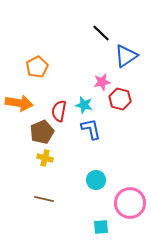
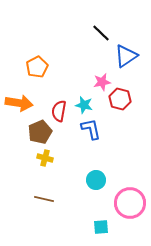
brown pentagon: moved 2 px left
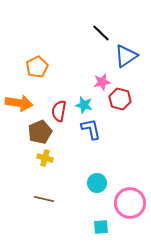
cyan circle: moved 1 px right, 3 px down
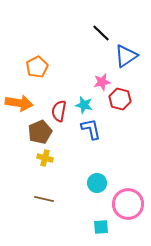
pink circle: moved 2 px left, 1 px down
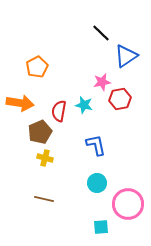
red hexagon: rotated 25 degrees counterclockwise
orange arrow: moved 1 px right
blue L-shape: moved 5 px right, 16 px down
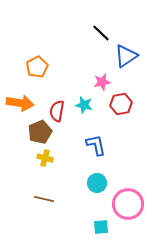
red hexagon: moved 1 px right, 5 px down
red semicircle: moved 2 px left
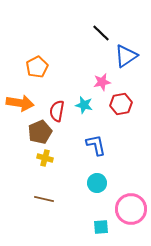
pink circle: moved 3 px right, 5 px down
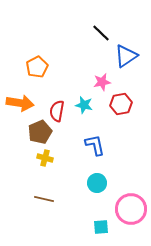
blue L-shape: moved 1 px left
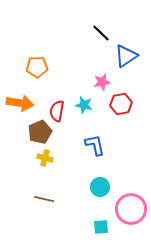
orange pentagon: rotated 25 degrees clockwise
cyan circle: moved 3 px right, 4 px down
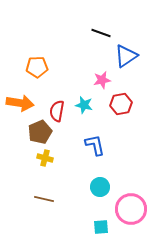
black line: rotated 24 degrees counterclockwise
pink star: moved 2 px up
